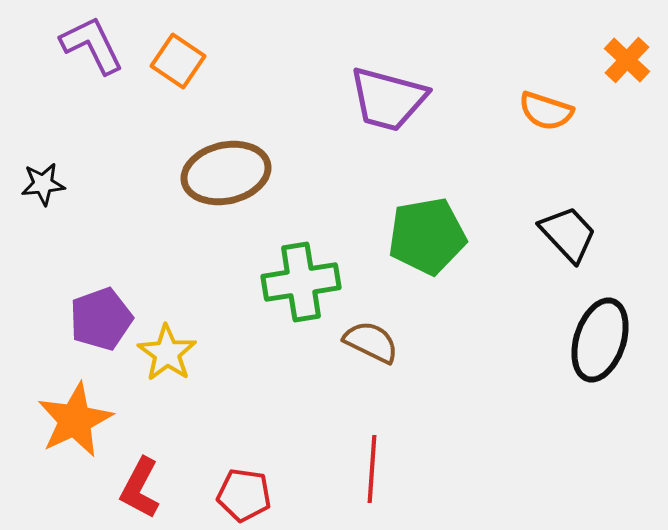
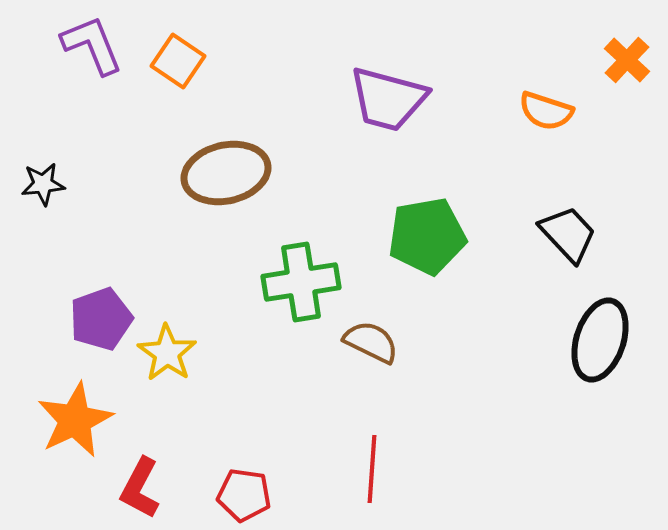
purple L-shape: rotated 4 degrees clockwise
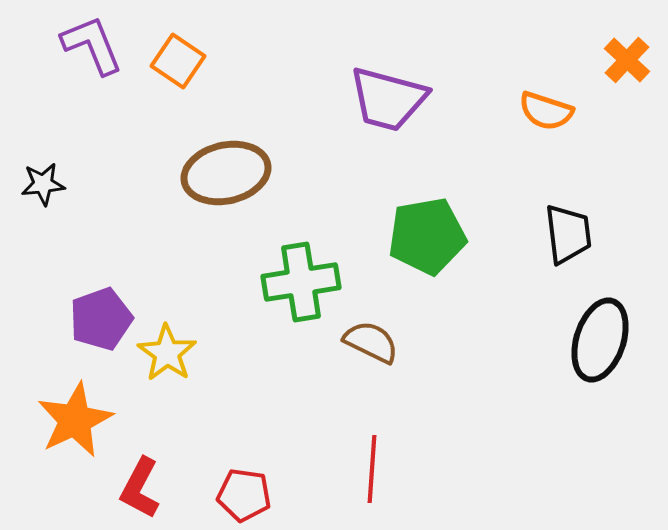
black trapezoid: rotated 36 degrees clockwise
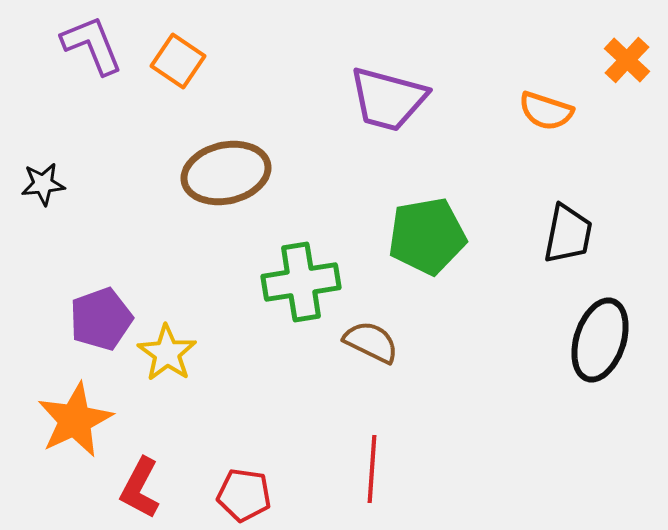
black trapezoid: rotated 18 degrees clockwise
